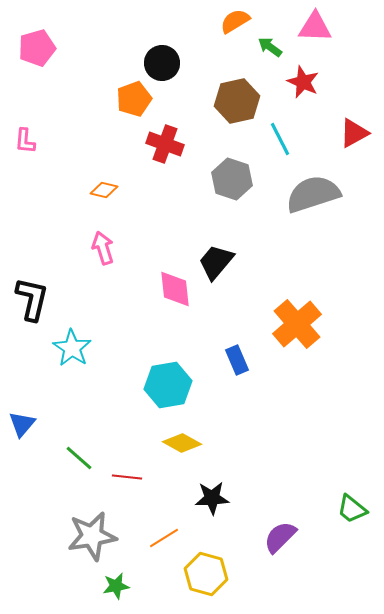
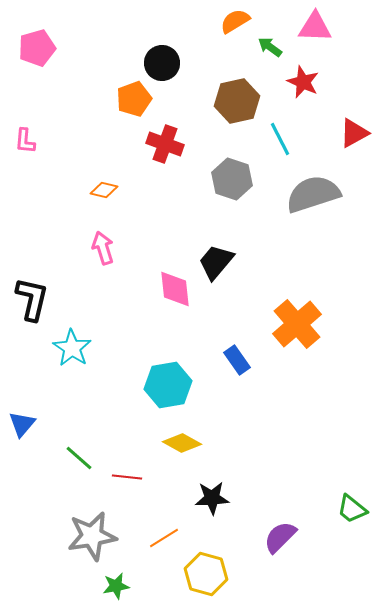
blue rectangle: rotated 12 degrees counterclockwise
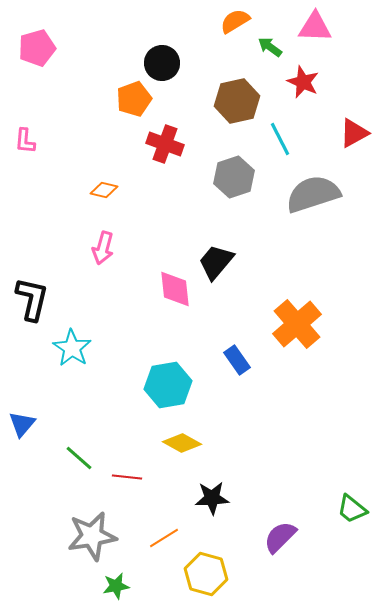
gray hexagon: moved 2 px right, 2 px up; rotated 24 degrees clockwise
pink arrow: rotated 148 degrees counterclockwise
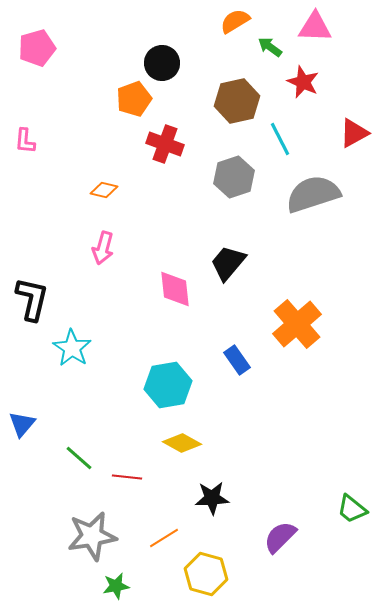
black trapezoid: moved 12 px right, 1 px down
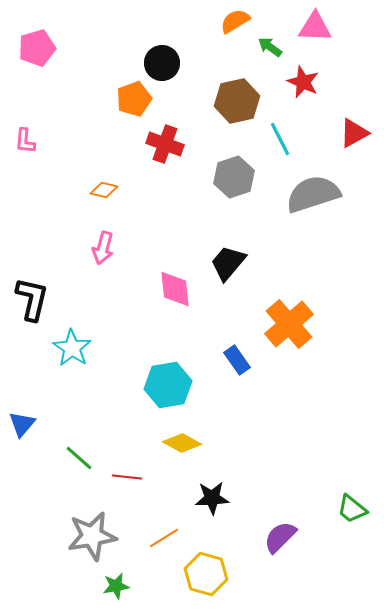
orange cross: moved 8 px left
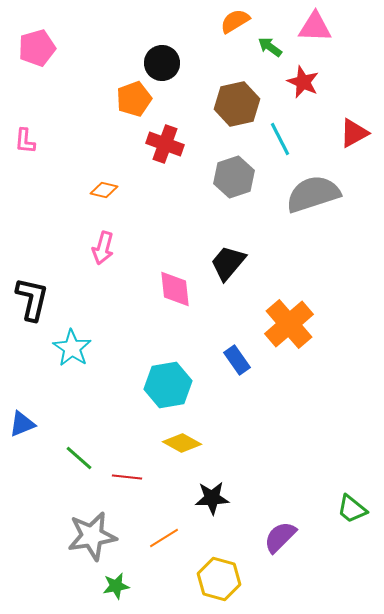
brown hexagon: moved 3 px down
blue triangle: rotated 28 degrees clockwise
yellow hexagon: moved 13 px right, 5 px down
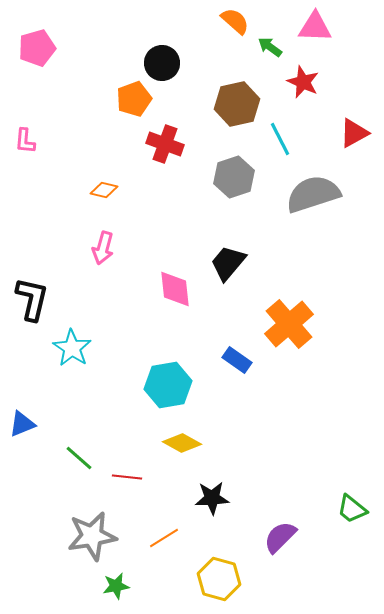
orange semicircle: rotated 72 degrees clockwise
blue rectangle: rotated 20 degrees counterclockwise
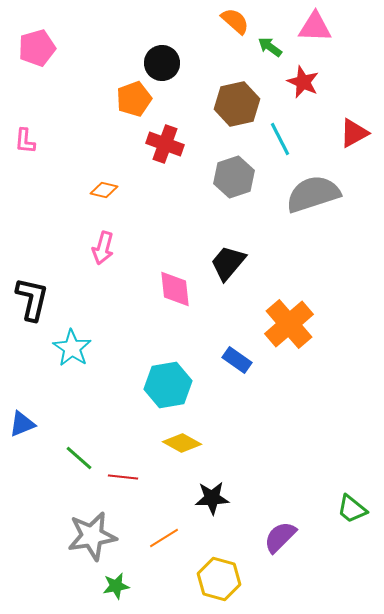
red line: moved 4 px left
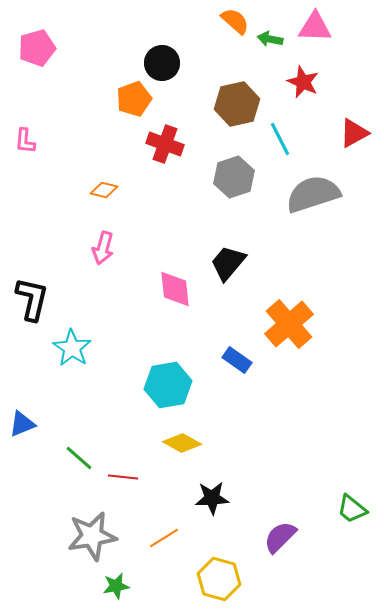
green arrow: moved 8 px up; rotated 25 degrees counterclockwise
